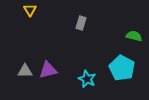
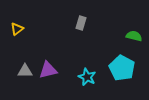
yellow triangle: moved 13 px left, 19 px down; rotated 24 degrees clockwise
cyan star: moved 2 px up
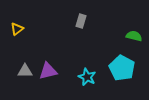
gray rectangle: moved 2 px up
purple triangle: moved 1 px down
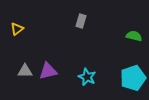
cyan pentagon: moved 11 px right, 10 px down; rotated 25 degrees clockwise
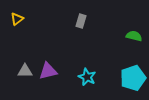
yellow triangle: moved 10 px up
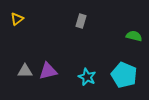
cyan pentagon: moved 9 px left, 3 px up; rotated 30 degrees counterclockwise
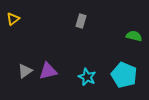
yellow triangle: moved 4 px left
gray triangle: rotated 35 degrees counterclockwise
